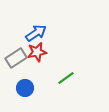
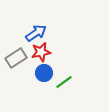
red star: moved 4 px right
green line: moved 2 px left, 4 px down
blue circle: moved 19 px right, 15 px up
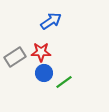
blue arrow: moved 15 px right, 12 px up
red star: rotated 12 degrees clockwise
gray rectangle: moved 1 px left, 1 px up
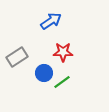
red star: moved 22 px right
gray rectangle: moved 2 px right
green line: moved 2 px left
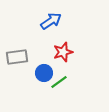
red star: rotated 18 degrees counterclockwise
gray rectangle: rotated 25 degrees clockwise
green line: moved 3 px left
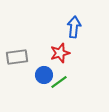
blue arrow: moved 23 px right, 6 px down; rotated 50 degrees counterclockwise
red star: moved 3 px left, 1 px down
blue circle: moved 2 px down
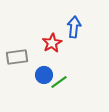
red star: moved 8 px left, 10 px up; rotated 12 degrees counterclockwise
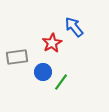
blue arrow: rotated 45 degrees counterclockwise
blue circle: moved 1 px left, 3 px up
green line: moved 2 px right; rotated 18 degrees counterclockwise
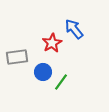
blue arrow: moved 2 px down
